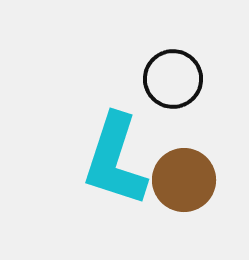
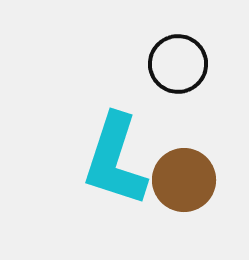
black circle: moved 5 px right, 15 px up
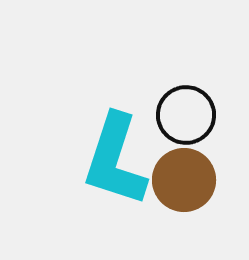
black circle: moved 8 px right, 51 px down
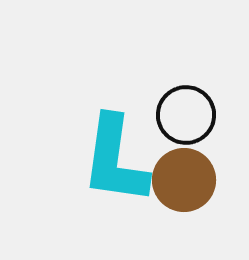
cyan L-shape: rotated 10 degrees counterclockwise
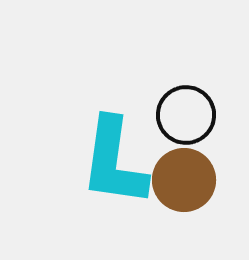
cyan L-shape: moved 1 px left, 2 px down
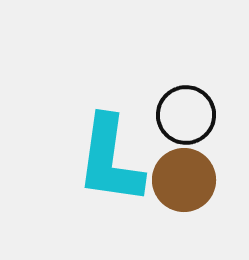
cyan L-shape: moved 4 px left, 2 px up
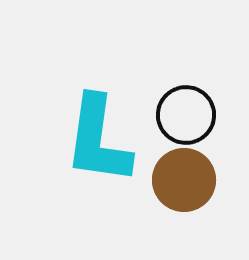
cyan L-shape: moved 12 px left, 20 px up
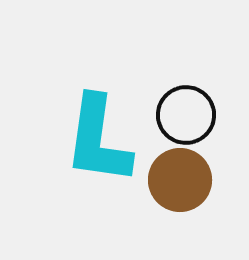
brown circle: moved 4 px left
